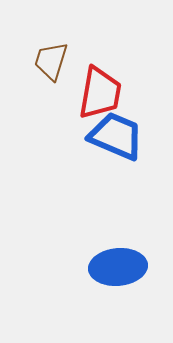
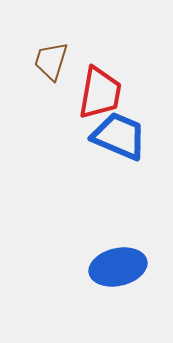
blue trapezoid: moved 3 px right
blue ellipse: rotated 8 degrees counterclockwise
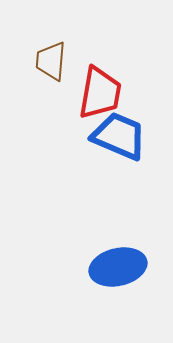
brown trapezoid: rotated 12 degrees counterclockwise
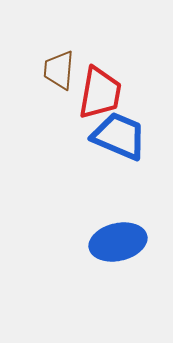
brown trapezoid: moved 8 px right, 9 px down
blue ellipse: moved 25 px up
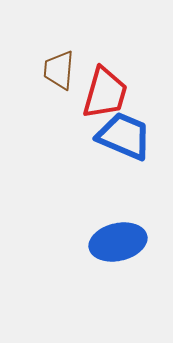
red trapezoid: moved 5 px right; rotated 6 degrees clockwise
blue trapezoid: moved 5 px right
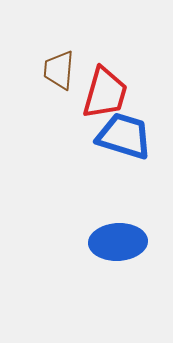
blue trapezoid: rotated 6 degrees counterclockwise
blue ellipse: rotated 10 degrees clockwise
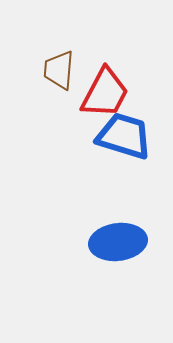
red trapezoid: rotated 12 degrees clockwise
blue ellipse: rotated 4 degrees counterclockwise
